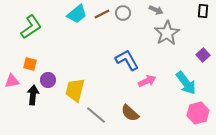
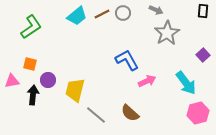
cyan trapezoid: moved 2 px down
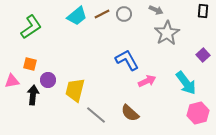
gray circle: moved 1 px right, 1 px down
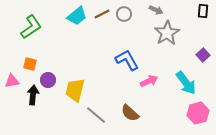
pink arrow: moved 2 px right
